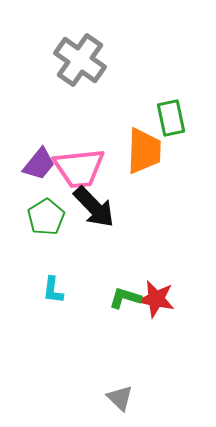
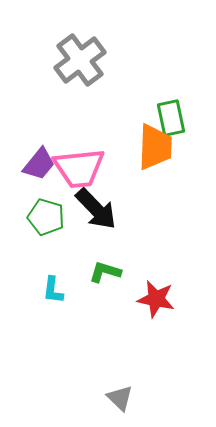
gray cross: rotated 18 degrees clockwise
orange trapezoid: moved 11 px right, 4 px up
black arrow: moved 2 px right, 2 px down
green pentagon: rotated 24 degrees counterclockwise
green L-shape: moved 20 px left, 26 px up
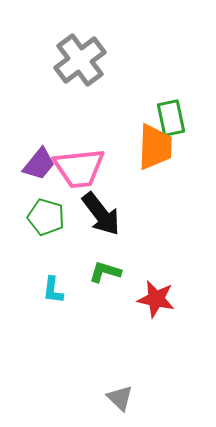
black arrow: moved 5 px right, 5 px down; rotated 6 degrees clockwise
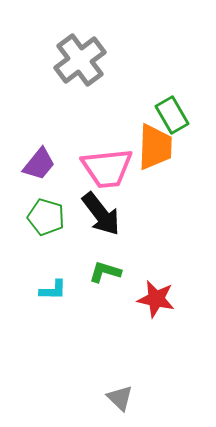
green rectangle: moved 1 px right, 3 px up; rotated 18 degrees counterclockwise
pink trapezoid: moved 28 px right
cyan L-shape: rotated 96 degrees counterclockwise
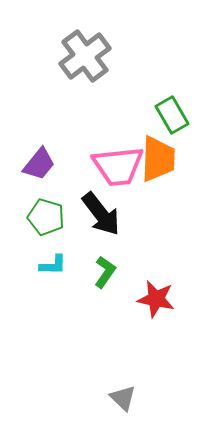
gray cross: moved 5 px right, 4 px up
orange trapezoid: moved 3 px right, 12 px down
pink trapezoid: moved 11 px right, 2 px up
green L-shape: rotated 108 degrees clockwise
cyan L-shape: moved 25 px up
gray triangle: moved 3 px right
